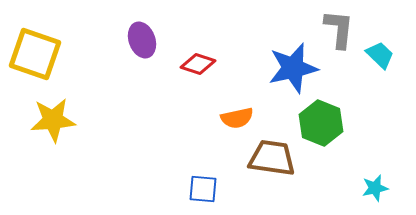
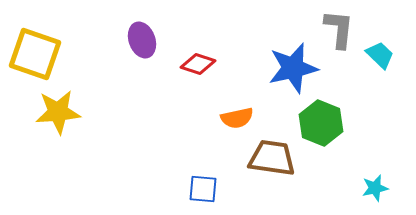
yellow star: moved 5 px right, 8 px up
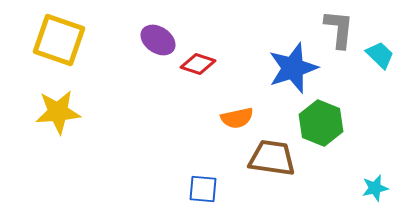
purple ellipse: moved 16 px right; rotated 36 degrees counterclockwise
yellow square: moved 24 px right, 14 px up
blue star: rotated 6 degrees counterclockwise
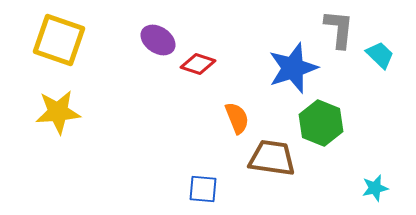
orange semicircle: rotated 100 degrees counterclockwise
